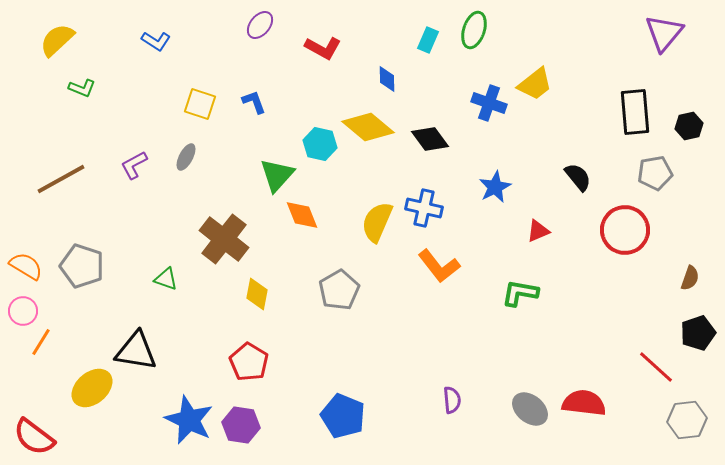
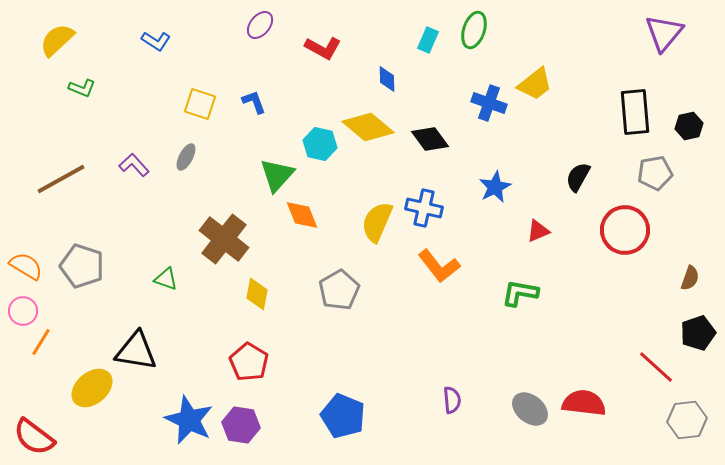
purple L-shape at (134, 165): rotated 76 degrees clockwise
black semicircle at (578, 177): rotated 112 degrees counterclockwise
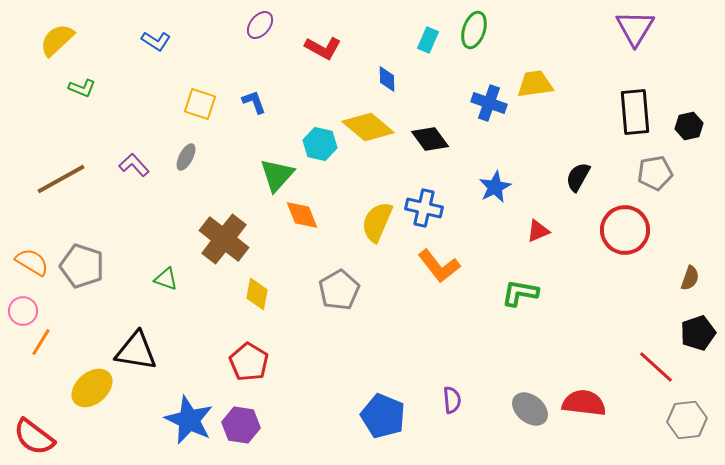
purple triangle at (664, 33): moved 29 px left, 5 px up; rotated 9 degrees counterclockwise
yellow trapezoid at (535, 84): rotated 150 degrees counterclockwise
orange semicircle at (26, 266): moved 6 px right, 4 px up
blue pentagon at (343, 416): moved 40 px right
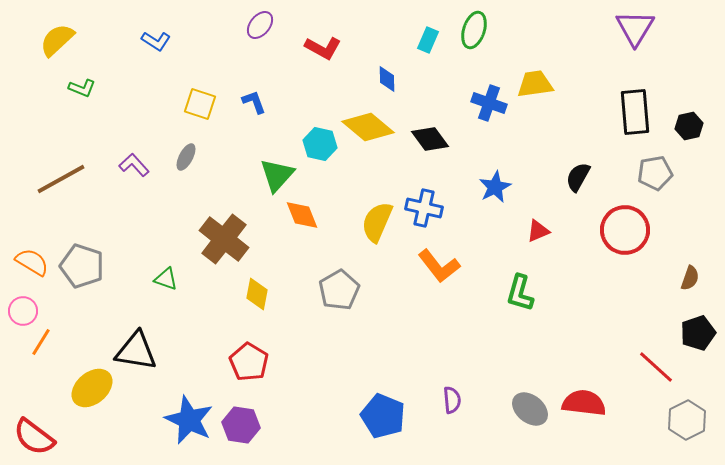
green L-shape at (520, 293): rotated 84 degrees counterclockwise
gray hexagon at (687, 420): rotated 21 degrees counterclockwise
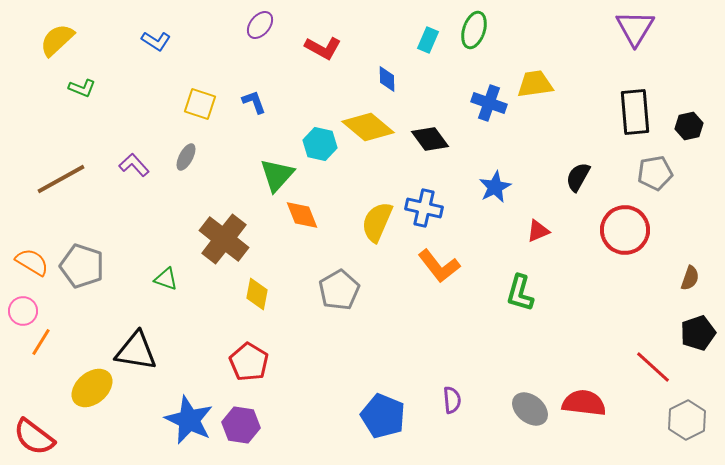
red line at (656, 367): moved 3 px left
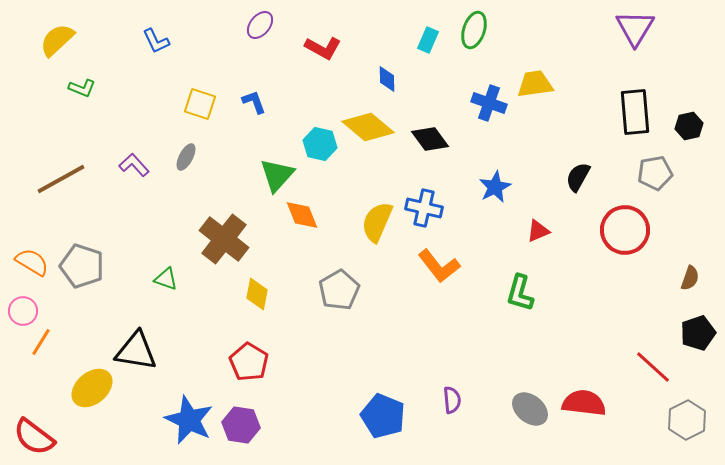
blue L-shape at (156, 41): rotated 32 degrees clockwise
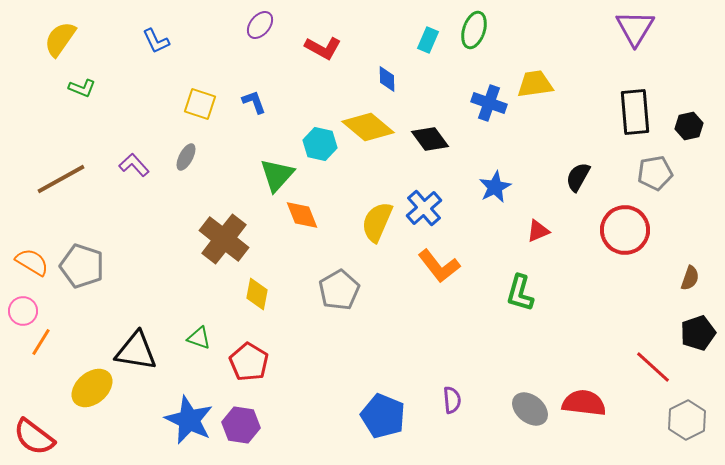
yellow semicircle at (57, 40): moved 3 px right, 1 px up; rotated 12 degrees counterclockwise
blue cross at (424, 208): rotated 36 degrees clockwise
green triangle at (166, 279): moved 33 px right, 59 px down
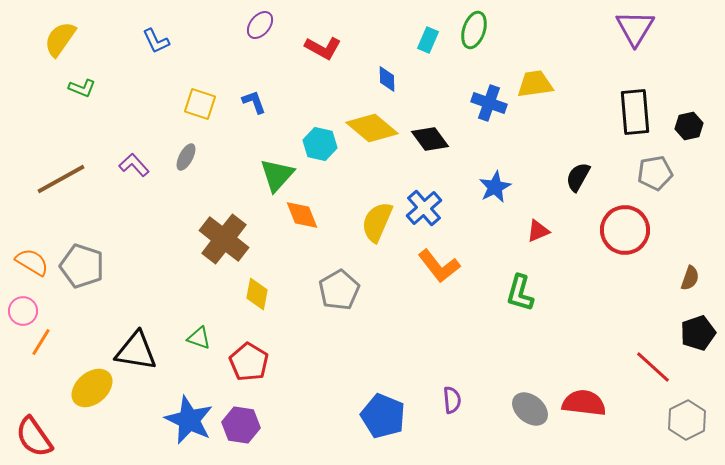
yellow diamond at (368, 127): moved 4 px right, 1 px down
red semicircle at (34, 437): rotated 18 degrees clockwise
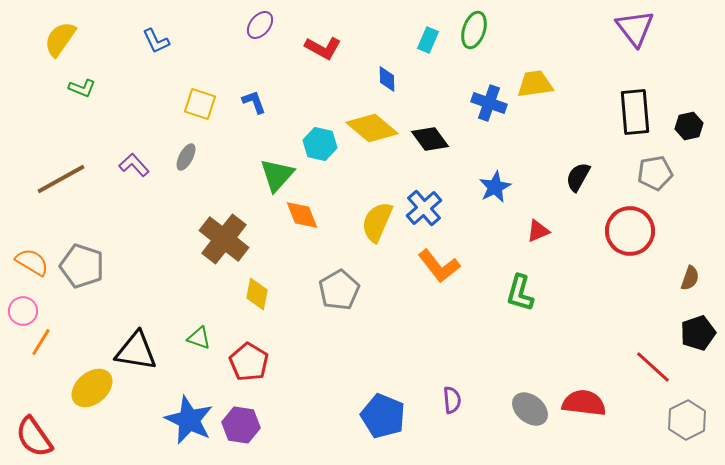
purple triangle at (635, 28): rotated 9 degrees counterclockwise
red circle at (625, 230): moved 5 px right, 1 px down
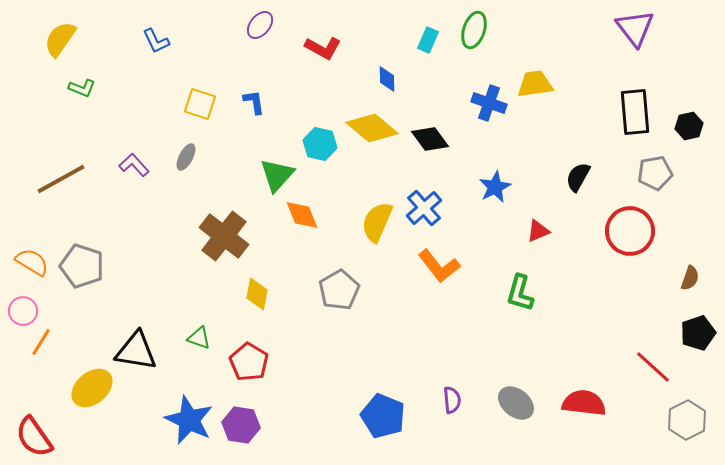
blue L-shape at (254, 102): rotated 12 degrees clockwise
brown cross at (224, 239): moved 3 px up
gray ellipse at (530, 409): moved 14 px left, 6 px up
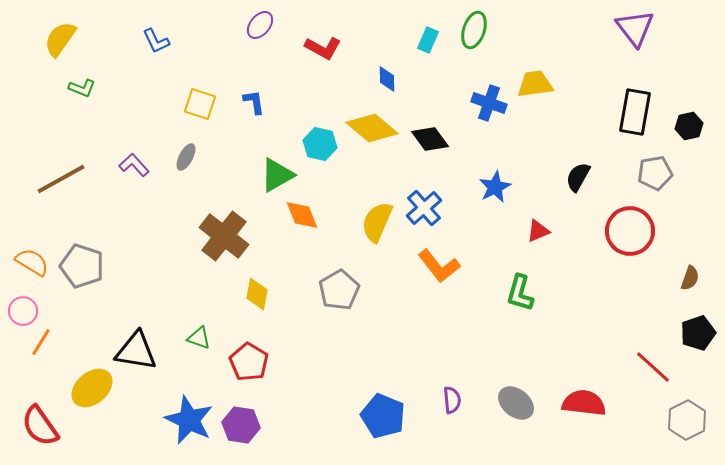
black rectangle at (635, 112): rotated 15 degrees clockwise
green triangle at (277, 175): rotated 18 degrees clockwise
red semicircle at (34, 437): moved 6 px right, 11 px up
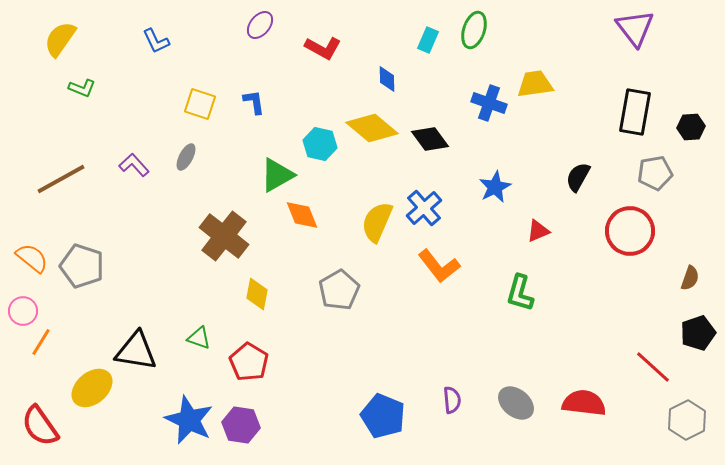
black hexagon at (689, 126): moved 2 px right, 1 px down; rotated 8 degrees clockwise
orange semicircle at (32, 262): moved 4 px up; rotated 8 degrees clockwise
